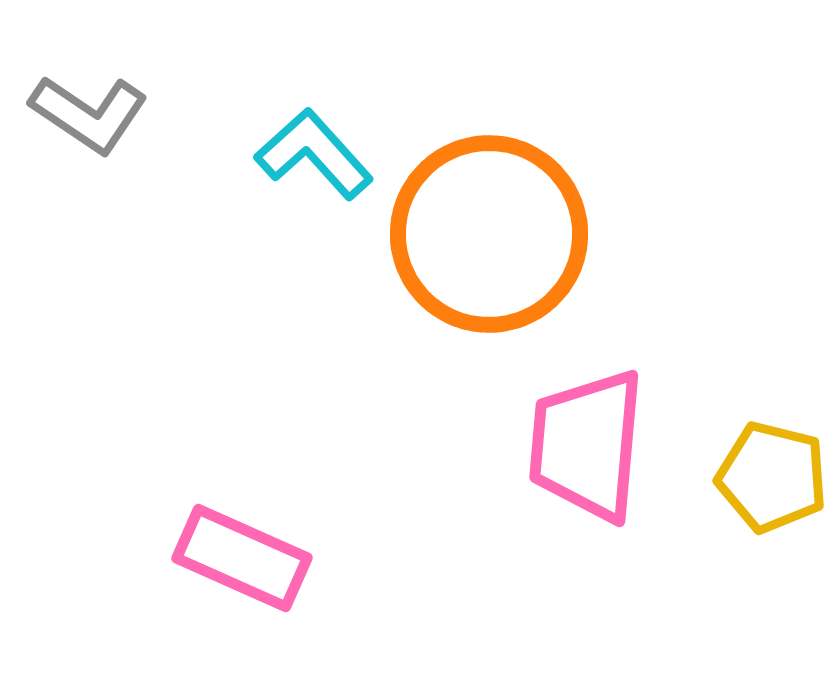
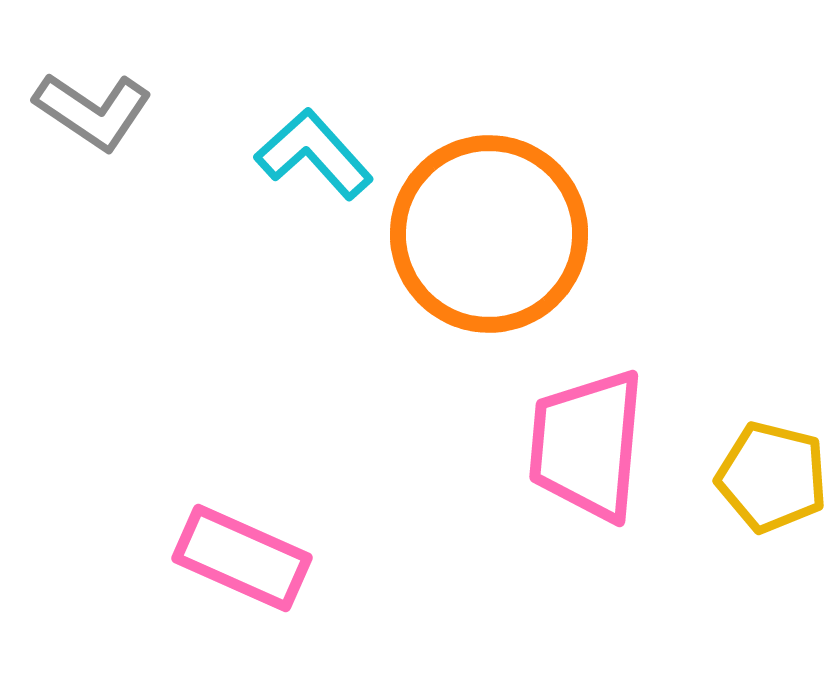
gray L-shape: moved 4 px right, 3 px up
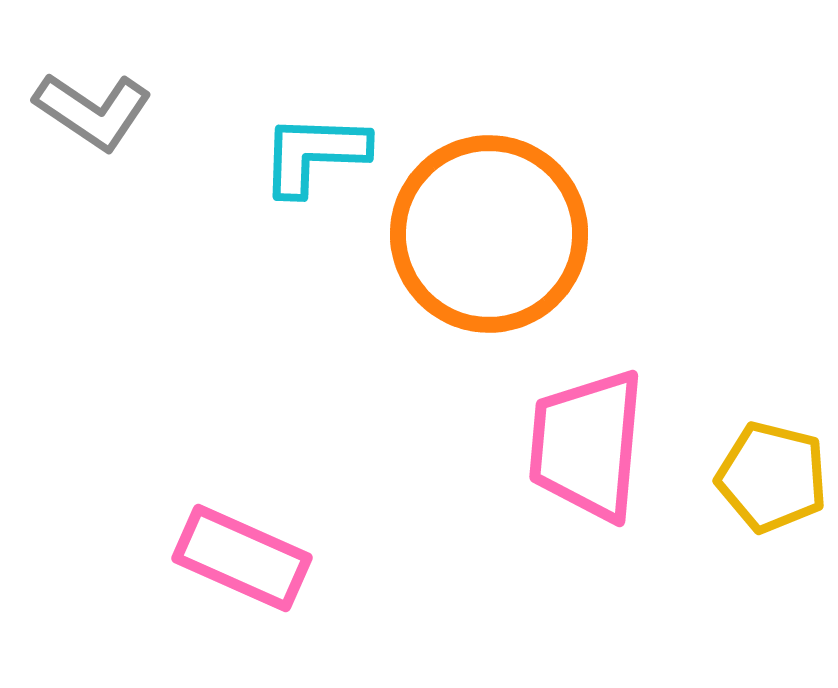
cyan L-shape: rotated 46 degrees counterclockwise
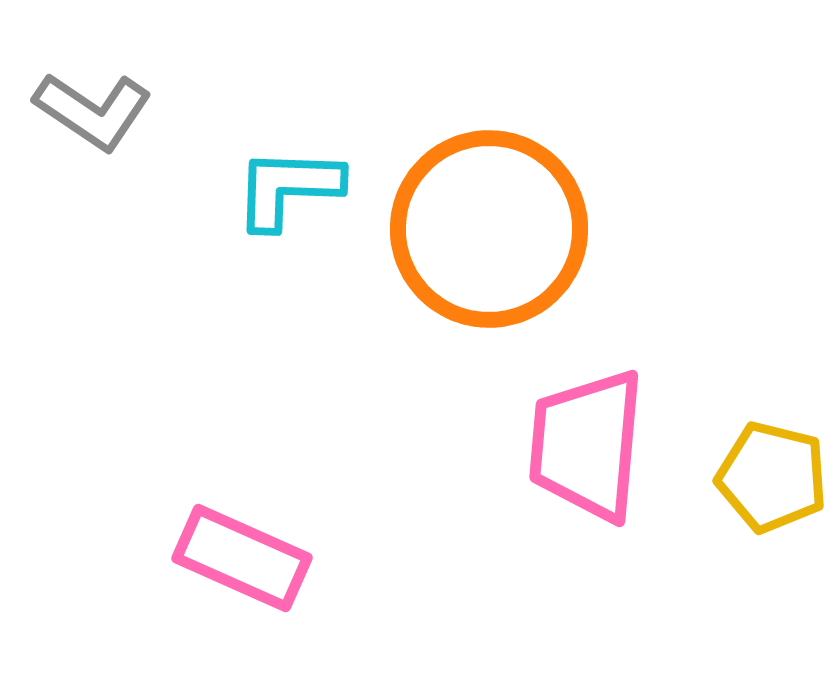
cyan L-shape: moved 26 px left, 34 px down
orange circle: moved 5 px up
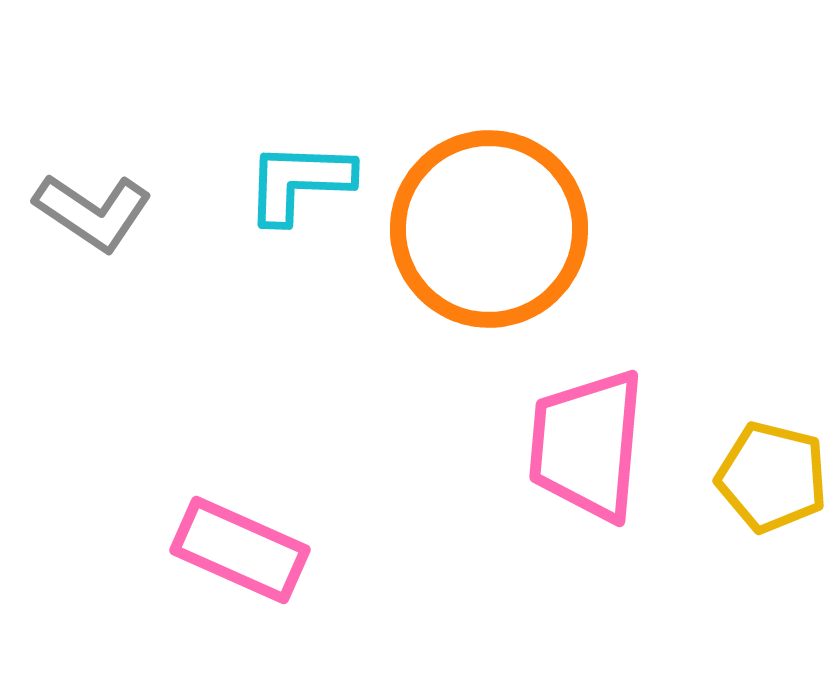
gray L-shape: moved 101 px down
cyan L-shape: moved 11 px right, 6 px up
pink rectangle: moved 2 px left, 8 px up
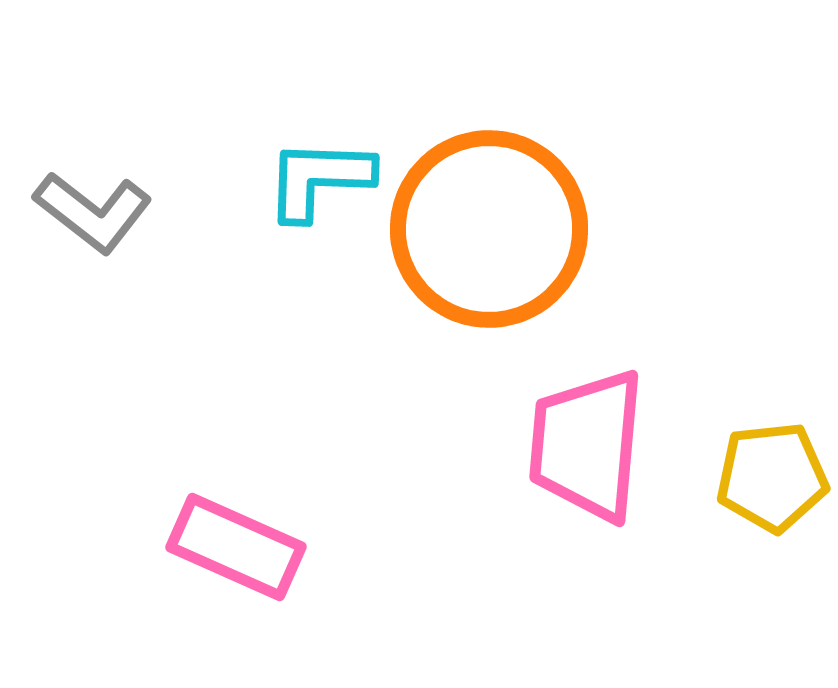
cyan L-shape: moved 20 px right, 3 px up
gray L-shape: rotated 4 degrees clockwise
yellow pentagon: rotated 20 degrees counterclockwise
pink rectangle: moved 4 px left, 3 px up
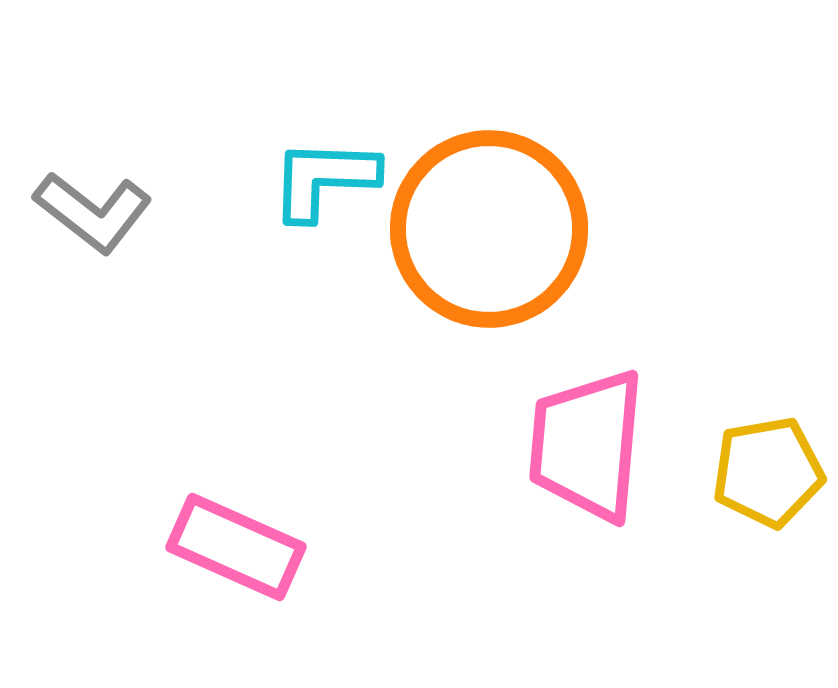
cyan L-shape: moved 5 px right
yellow pentagon: moved 4 px left, 5 px up; rotated 4 degrees counterclockwise
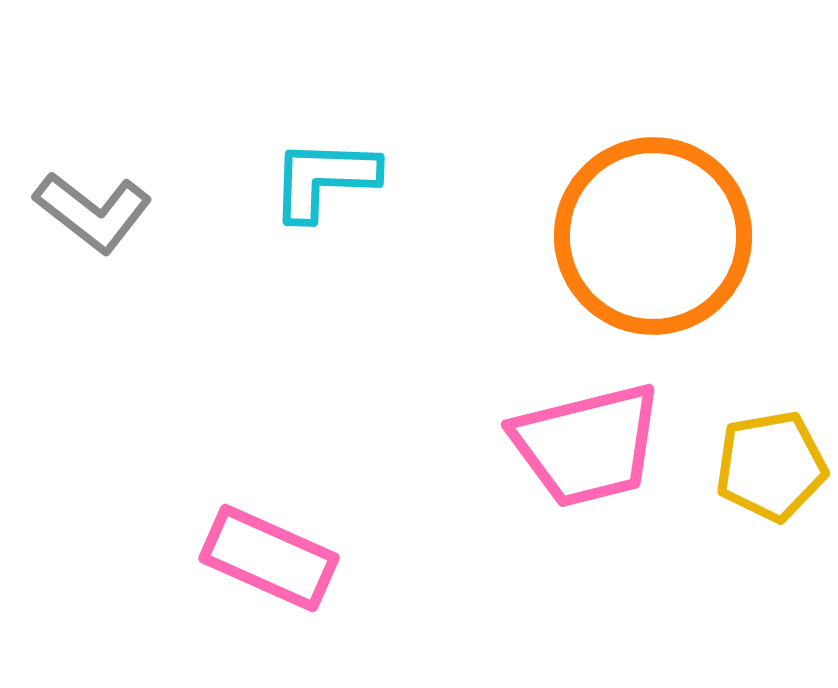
orange circle: moved 164 px right, 7 px down
pink trapezoid: rotated 109 degrees counterclockwise
yellow pentagon: moved 3 px right, 6 px up
pink rectangle: moved 33 px right, 11 px down
